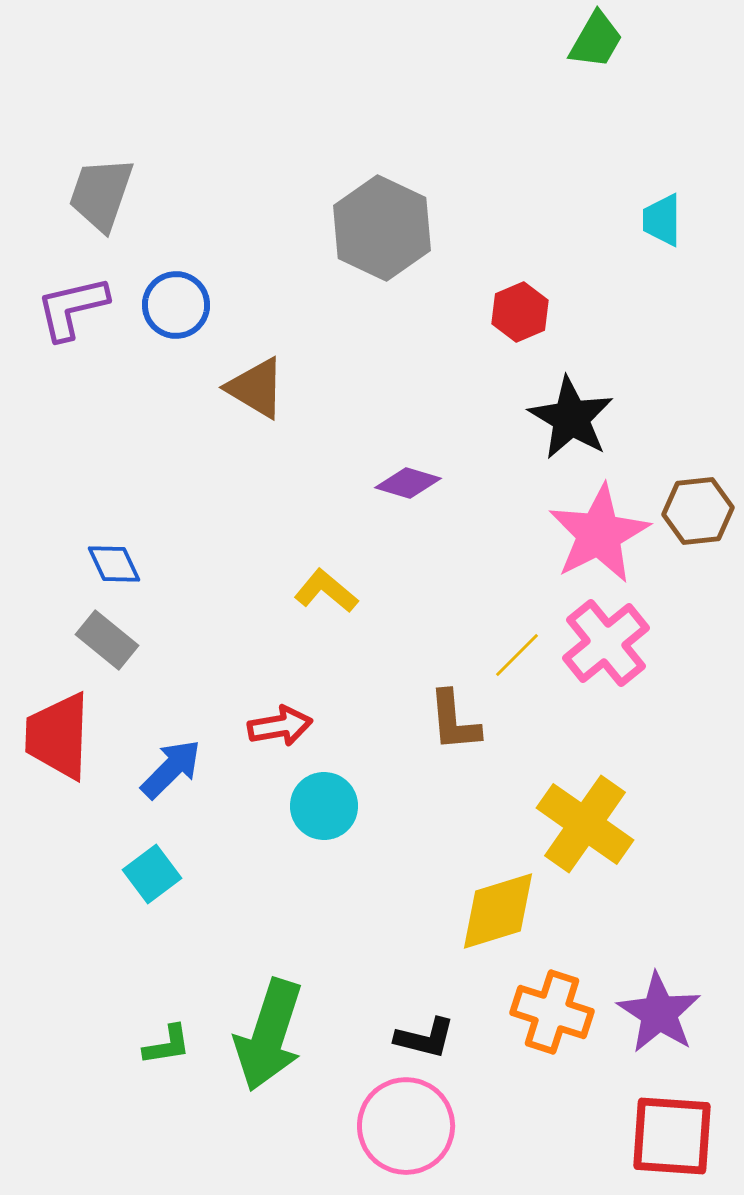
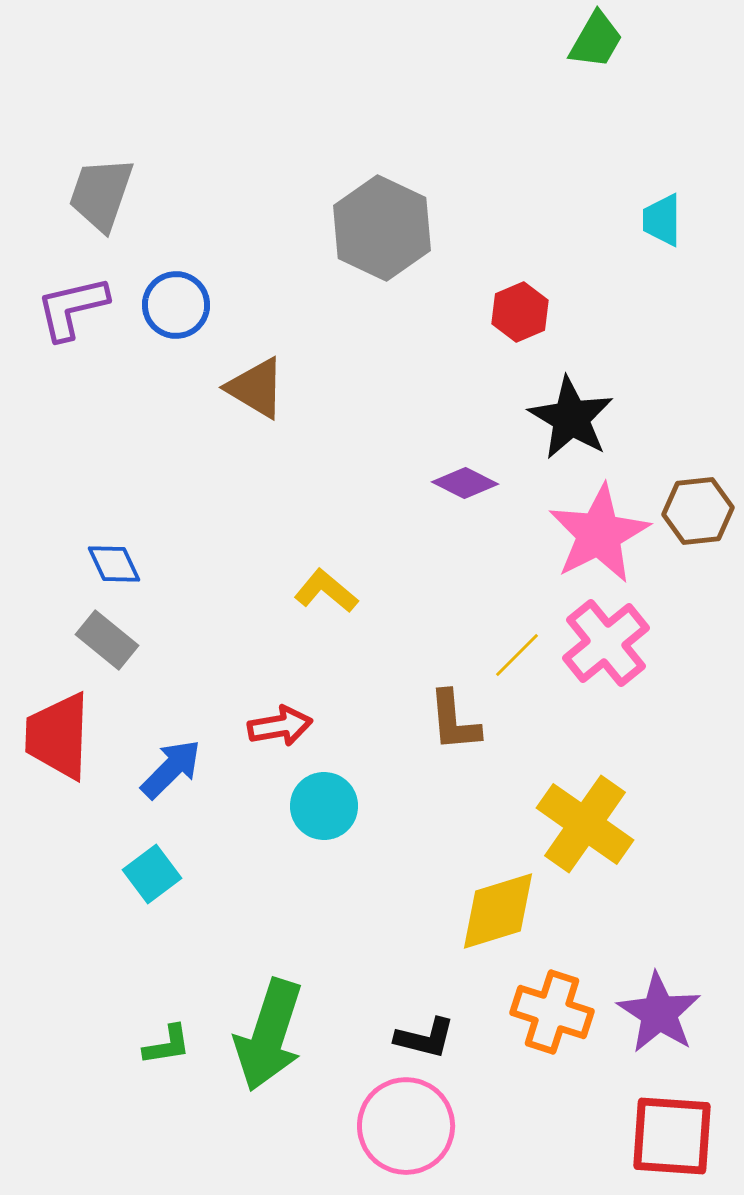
purple diamond: moved 57 px right; rotated 10 degrees clockwise
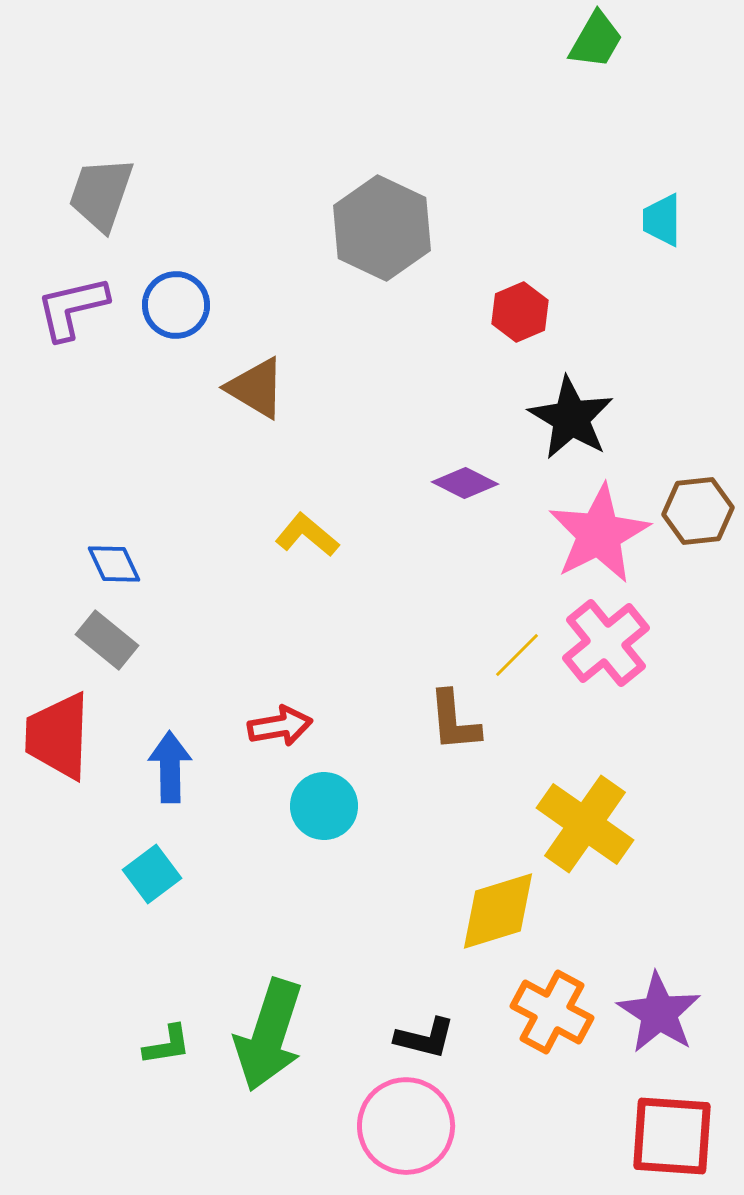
yellow L-shape: moved 19 px left, 56 px up
blue arrow: moved 1 px left, 2 px up; rotated 46 degrees counterclockwise
orange cross: rotated 10 degrees clockwise
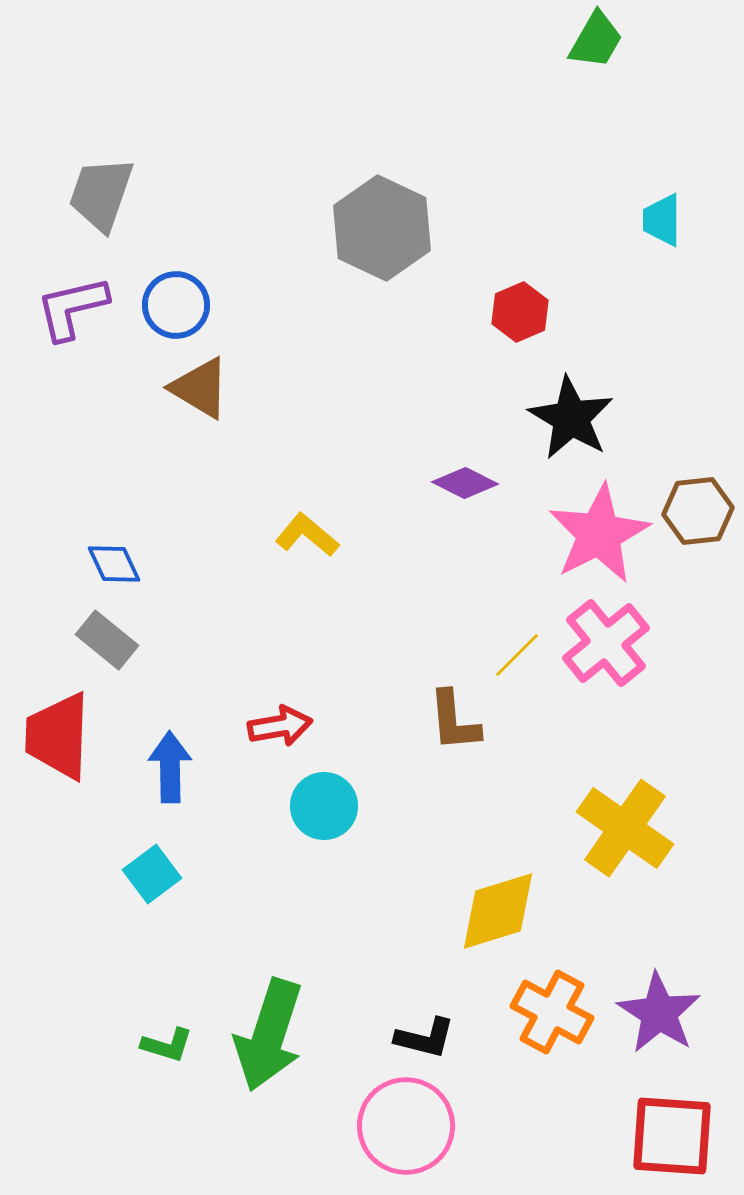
brown triangle: moved 56 px left
yellow cross: moved 40 px right, 4 px down
green L-shape: rotated 26 degrees clockwise
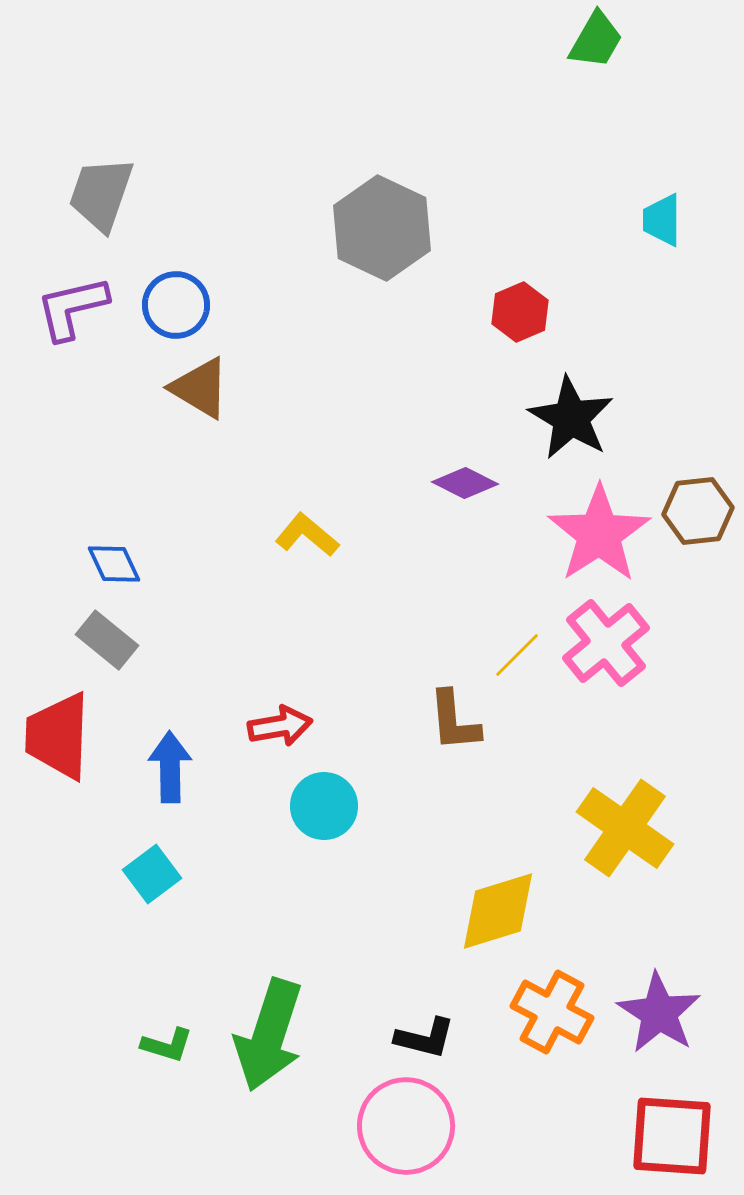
pink star: rotated 6 degrees counterclockwise
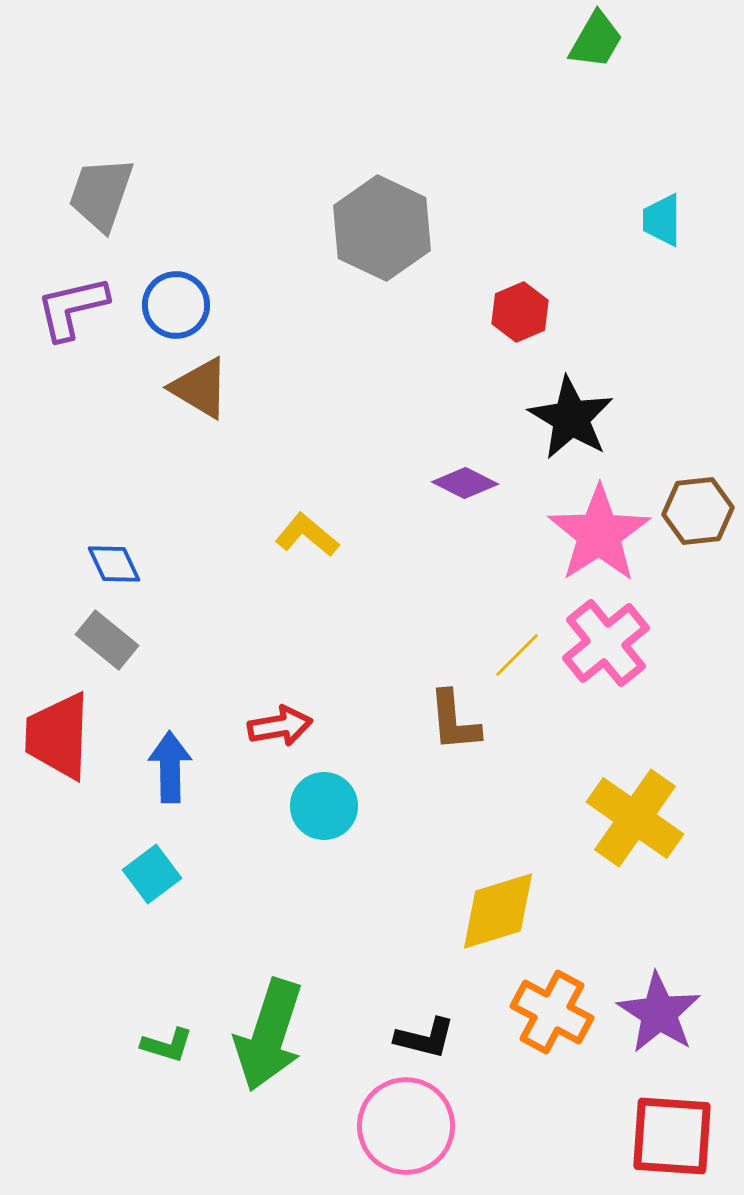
yellow cross: moved 10 px right, 10 px up
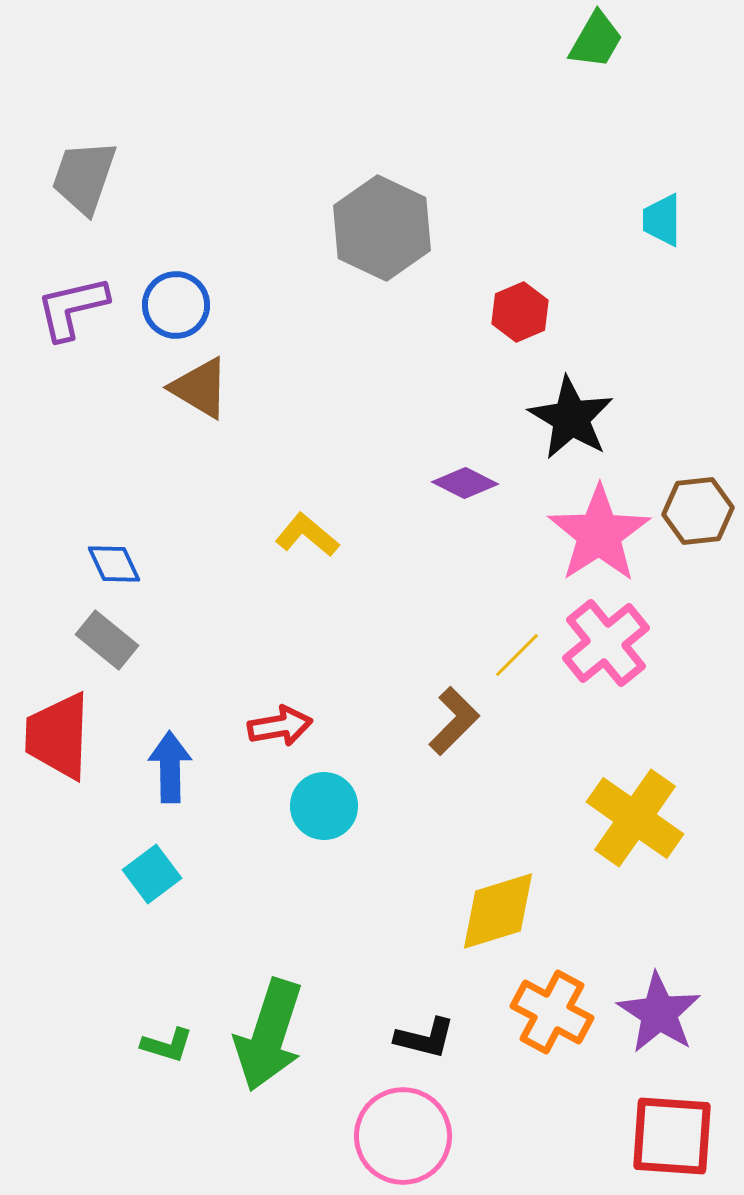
gray trapezoid: moved 17 px left, 17 px up
brown L-shape: rotated 130 degrees counterclockwise
pink circle: moved 3 px left, 10 px down
